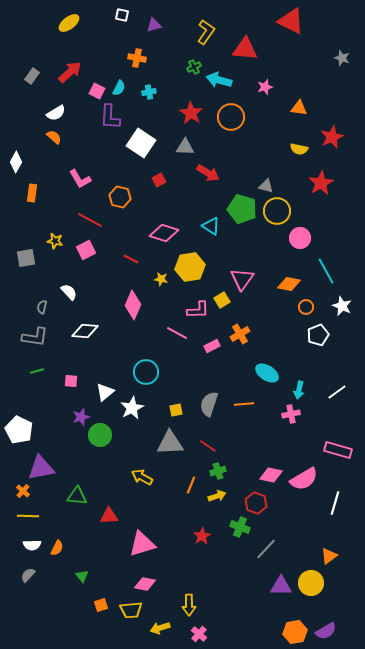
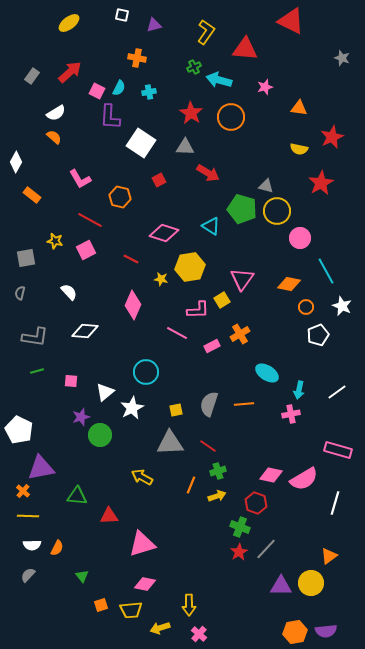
orange rectangle at (32, 193): moved 2 px down; rotated 60 degrees counterclockwise
gray semicircle at (42, 307): moved 22 px left, 14 px up
red star at (202, 536): moved 37 px right, 16 px down
purple semicircle at (326, 631): rotated 25 degrees clockwise
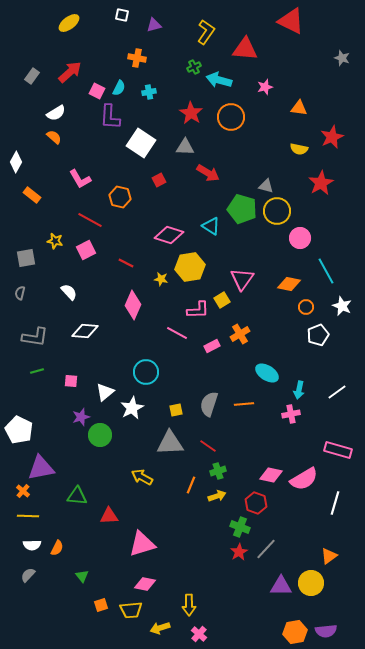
pink diamond at (164, 233): moved 5 px right, 2 px down
red line at (131, 259): moved 5 px left, 4 px down
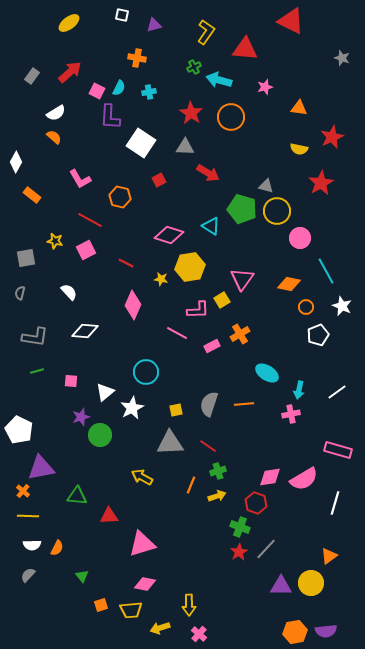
pink diamond at (271, 475): moved 1 px left, 2 px down; rotated 20 degrees counterclockwise
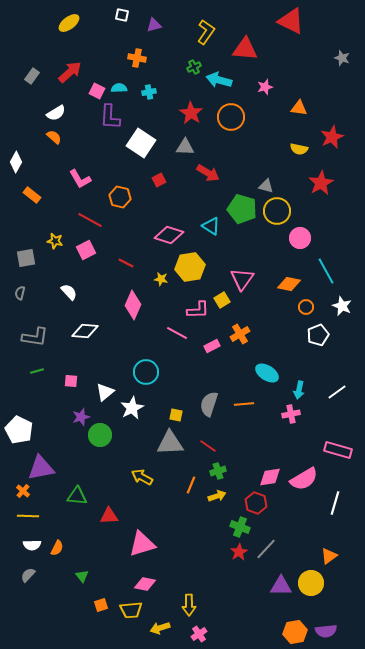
cyan semicircle at (119, 88): rotated 119 degrees counterclockwise
yellow square at (176, 410): moved 5 px down; rotated 24 degrees clockwise
pink cross at (199, 634): rotated 14 degrees clockwise
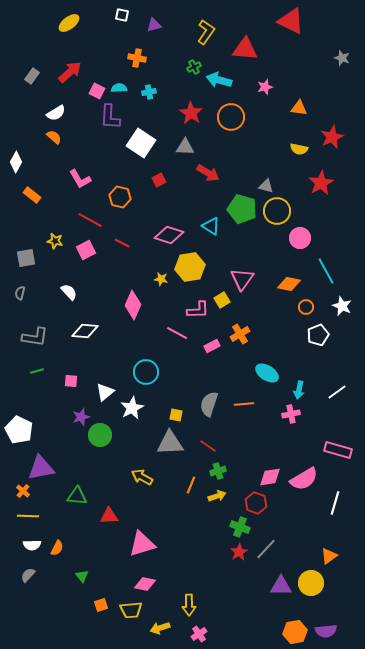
red line at (126, 263): moved 4 px left, 20 px up
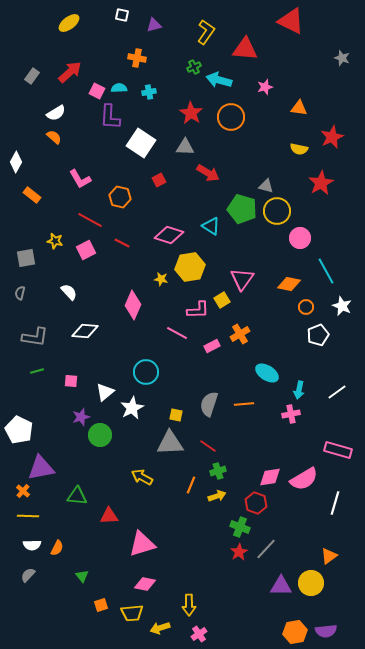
yellow trapezoid at (131, 610): moved 1 px right, 3 px down
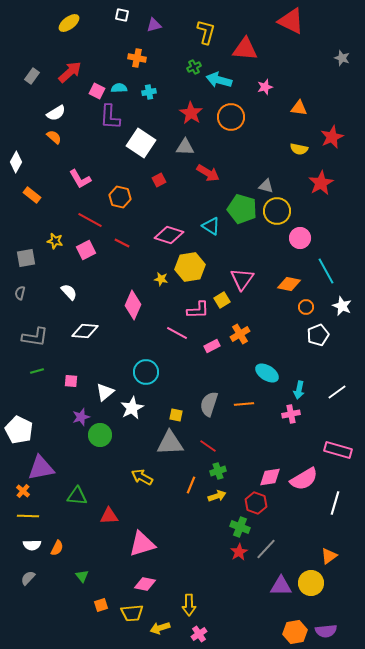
yellow L-shape at (206, 32): rotated 20 degrees counterclockwise
gray semicircle at (28, 575): moved 3 px down
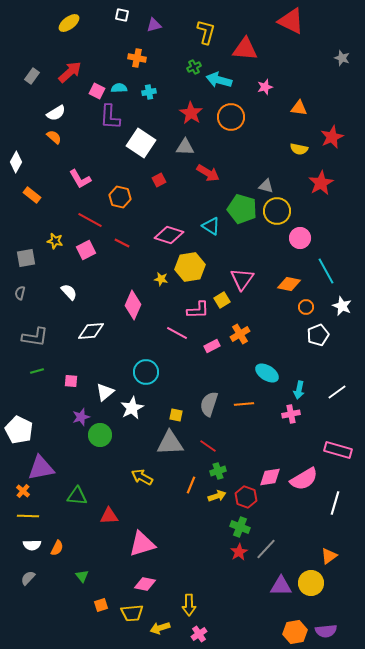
white diamond at (85, 331): moved 6 px right; rotated 8 degrees counterclockwise
red hexagon at (256, 503): moved 10 px left, 6 px up
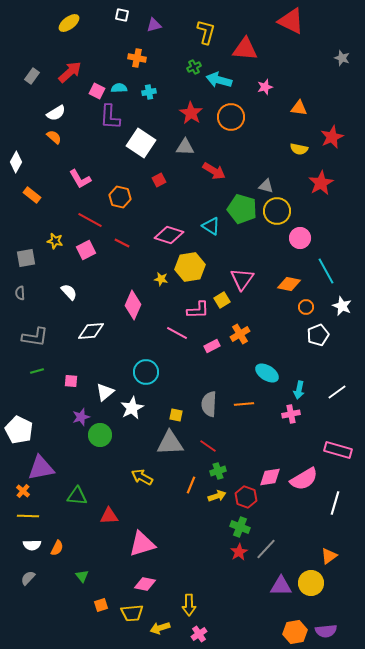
red arrow at (208, 173): moved 6 px right, 2 px up
gray semicircle at (20, 293): rotated 16 degrees counterclockwise
gray semicircle at (209, 404): rotated 15 degrees counterclockwise
